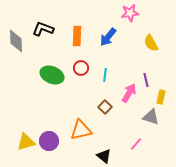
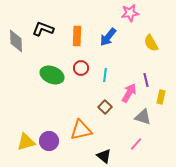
gray triangle: moved 8 px left
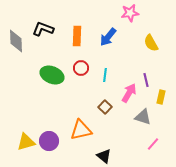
pink line: moved 17 px right
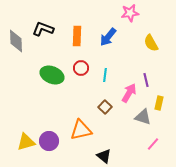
yellow rectangle: moved 2 px left, 6 px down
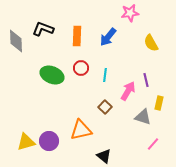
pink arrow: moved 1 px left, 2 px up
